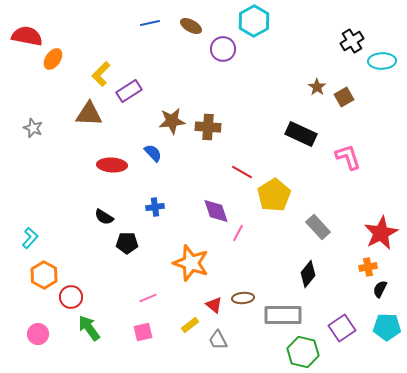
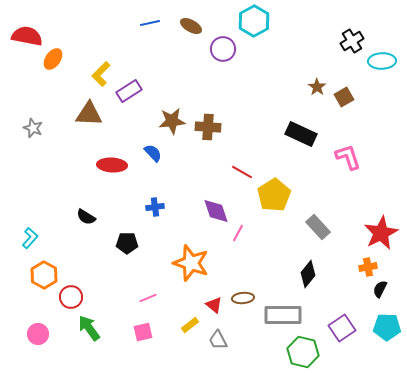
black semicircle at (104, 217): moved 18 px left
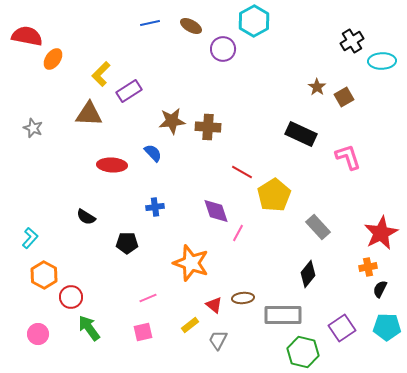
gray trapezoid at (218, 340): rotated 55 degrees clockwise
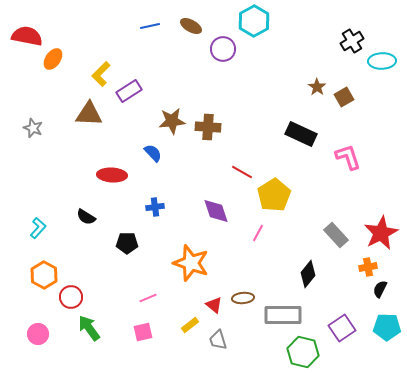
blue line at (150, 23): moved 3 px down
red ellipse at (112, 165): moved 10 px down
gray rectangle at (318, 227): moved 18 px right, 8 px down
pink line at (238, 233): moved 20 px right
cyan L-shape at (30, 238): moved 8 px right, 10 px up
gray trapezoid at (218, 340): rotated 45 degrees counterclockwise
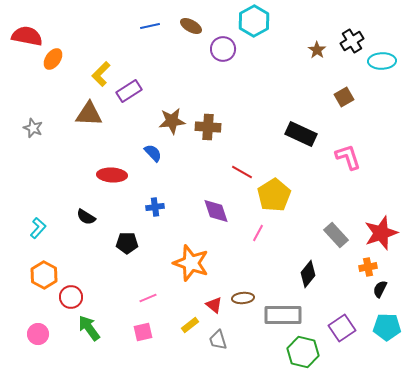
brown star at (317, 87): moved 37 px up
red star at (381, 233): rotated 8 degrees clockwise
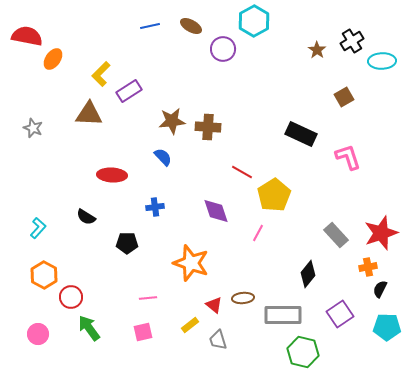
blue semicircle at (153, 153): moved 10 px right, 4 px down
pink line at (148, 298): rotated 18 degrees clockwise
purple square at (342, 328): moved 2 px left, 14 px up
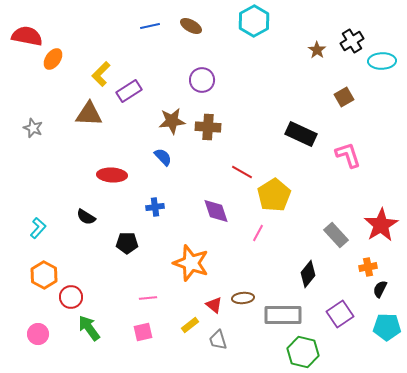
purple circle at (223, 49): moved 21 px left, 31 px down
pink L-shape at (348, 157): moved 2 px up
red star at (381, 233): moved 8 px up; rotated 12 degrees counterclockwise
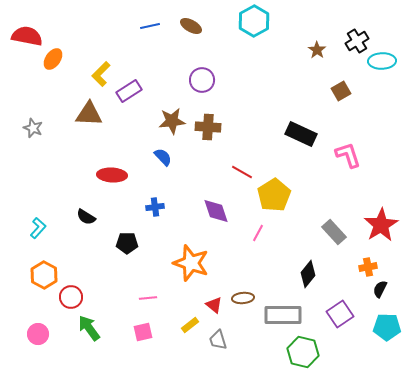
black cross at (352, 41): moved 5 px right
brown square at (344, 97): moved 3 px left, 6 px up
gray rectangle at (336, 235): moved 2 px left, 3 px up
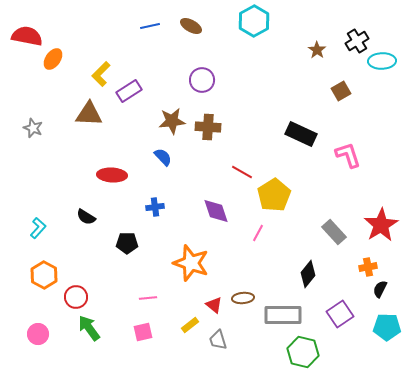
red circle at (71, 297): moved 5 px right
